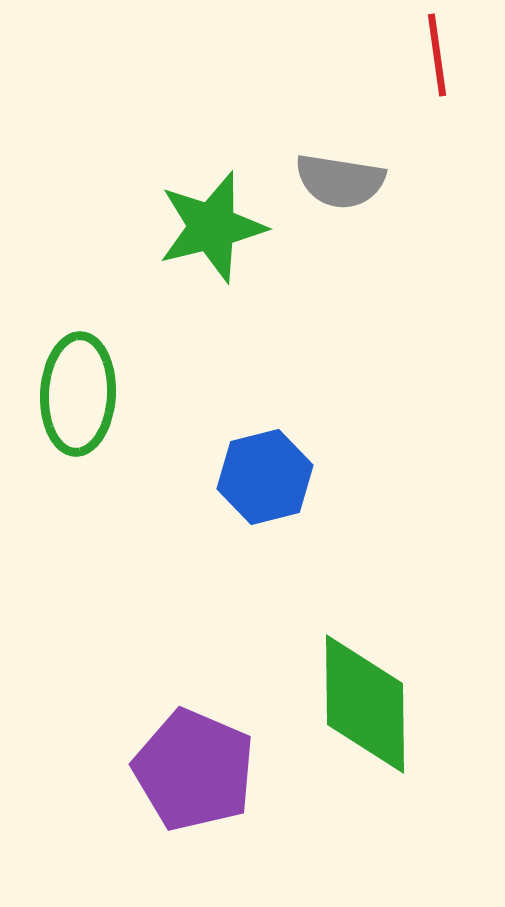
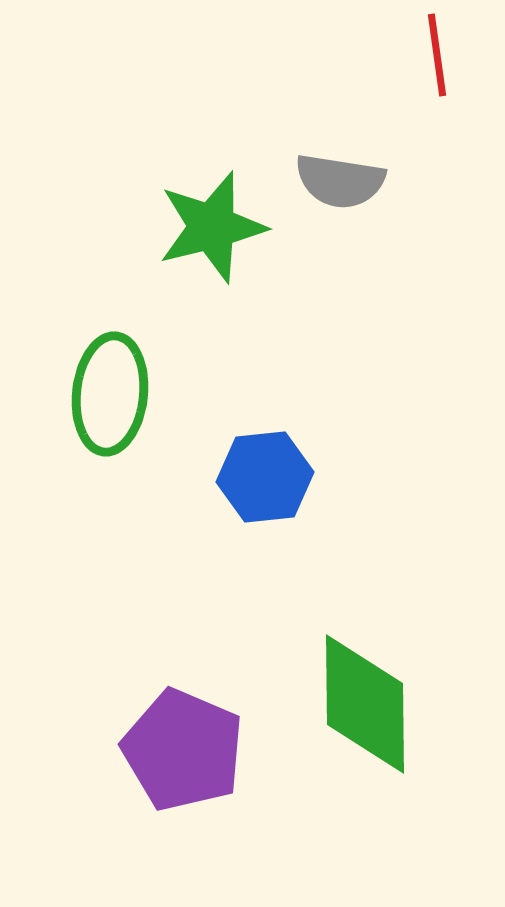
green ellipse: moved 32 px right; rotated 3 degrees clockwise
blue hexagon: rotated 8 degrees clockwise
purple pentagon: moved 11 px left, 20 px up
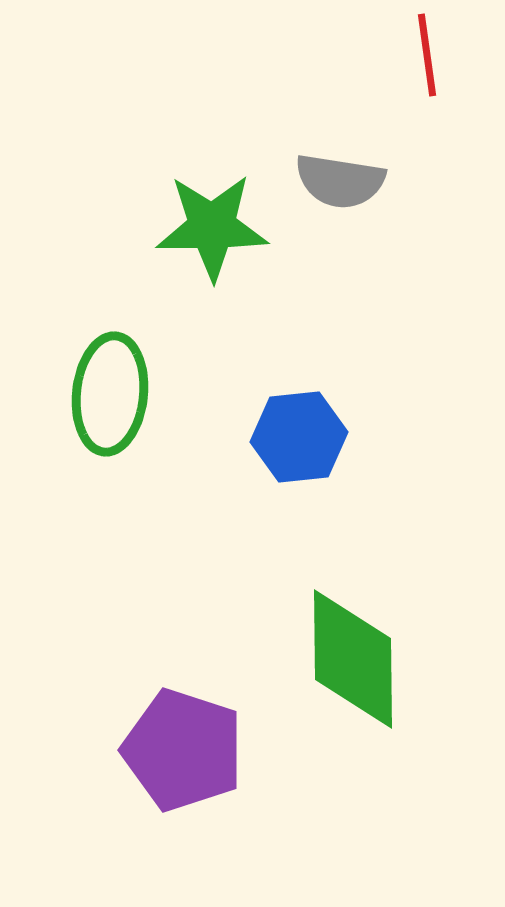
red line: moved 10 px left
green star: rotated 14 degrees clockwise
blue hexagon: moved 34 px right, 40 px up
green diamond: moved 12 px left, 45 px up
purple pentagon: rotated 5 degrees counterclockwise
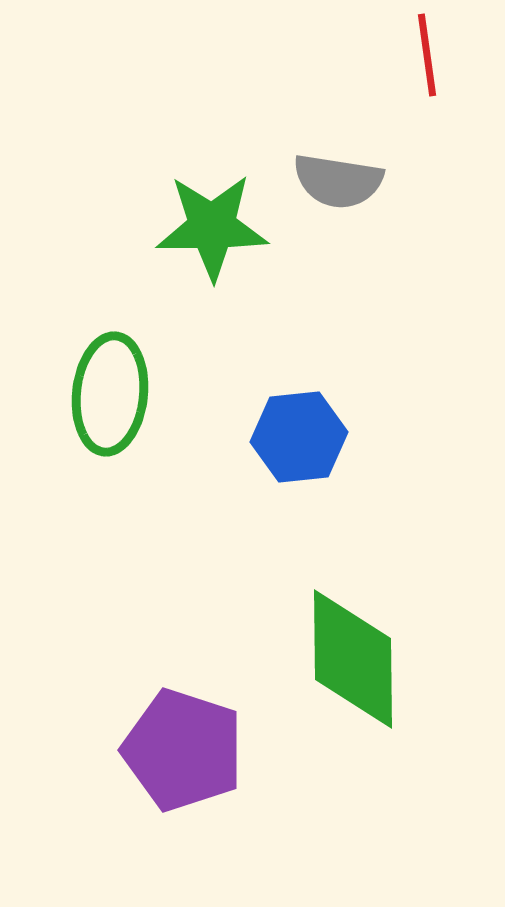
gray semicircle: moved 2 px left
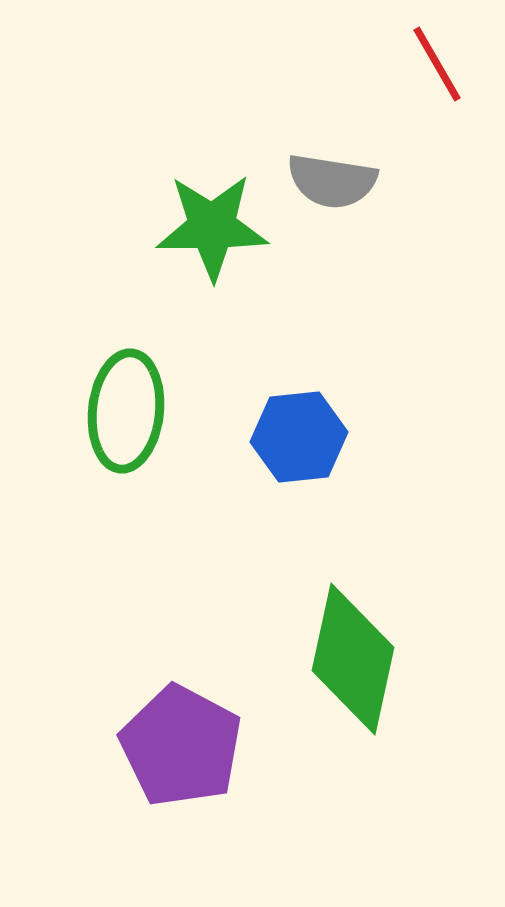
red line: moved 10 px right, 9 px down; rotated 22 degrees counterclockwise
gray semicircle: moved 6 px left
green ellipse: moved 16 px right, 17 px down
green diamond: rotated 13 degrees clockwise
purple pentagon: moved 2 px left, 4 px up; rotated 10 degrees clockwise
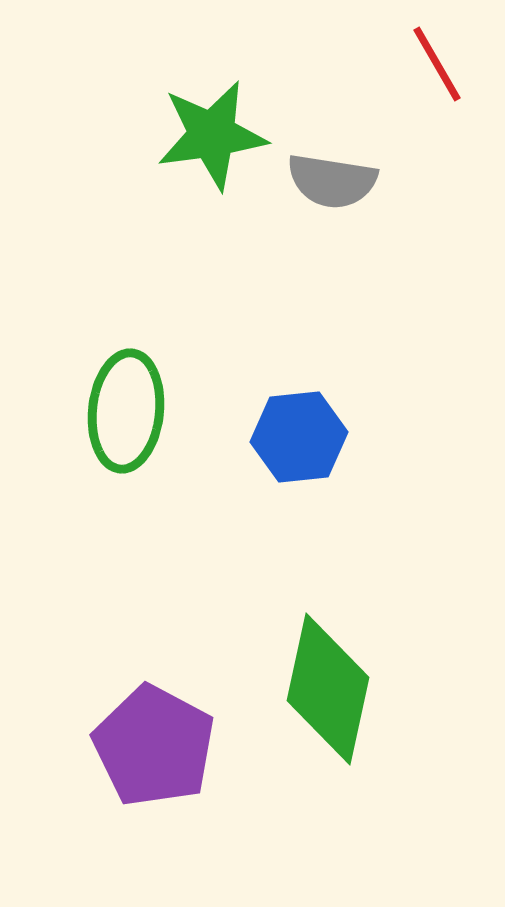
green star: moved 92 px up; rotated 8 degrees counterclockwise
green diamond: moved 25 px left, 30 px down
purple pentagon: moved 27 px left
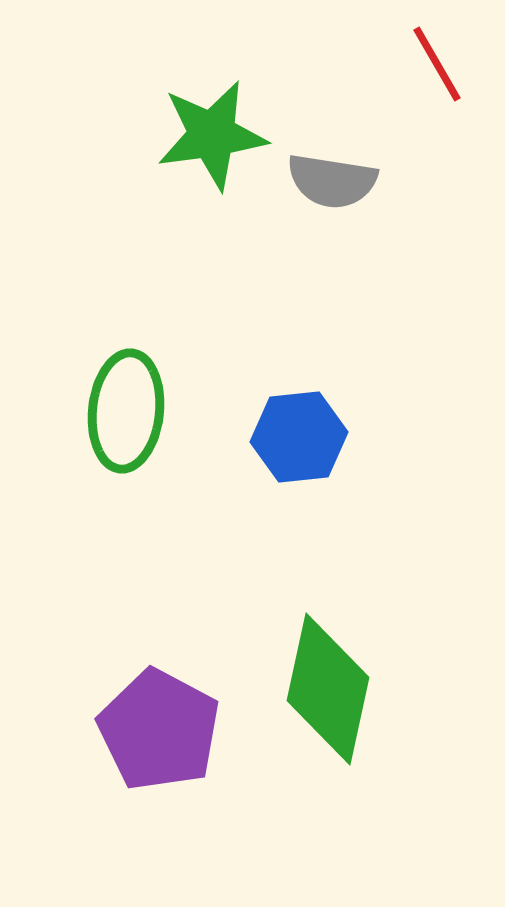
purple pentagon: moved 5 px right, 16 px up
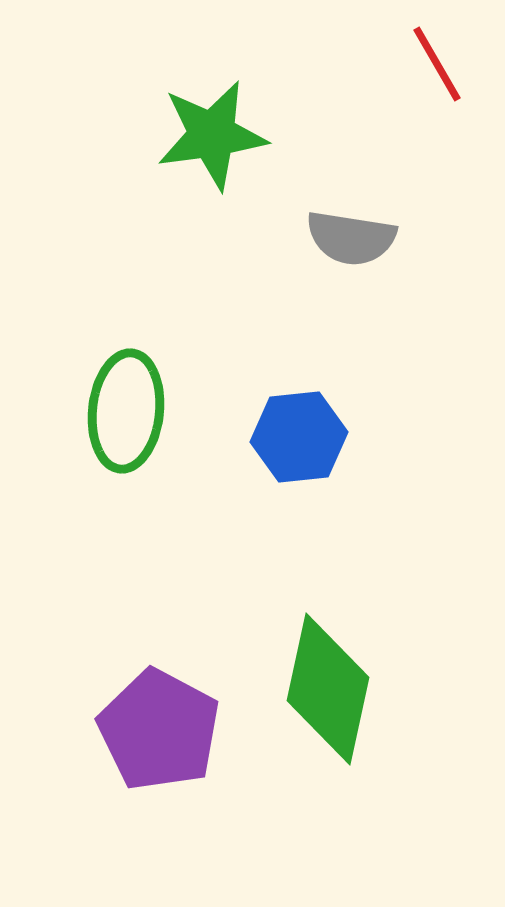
gray semicircle: moved 19 px right, 57 px down
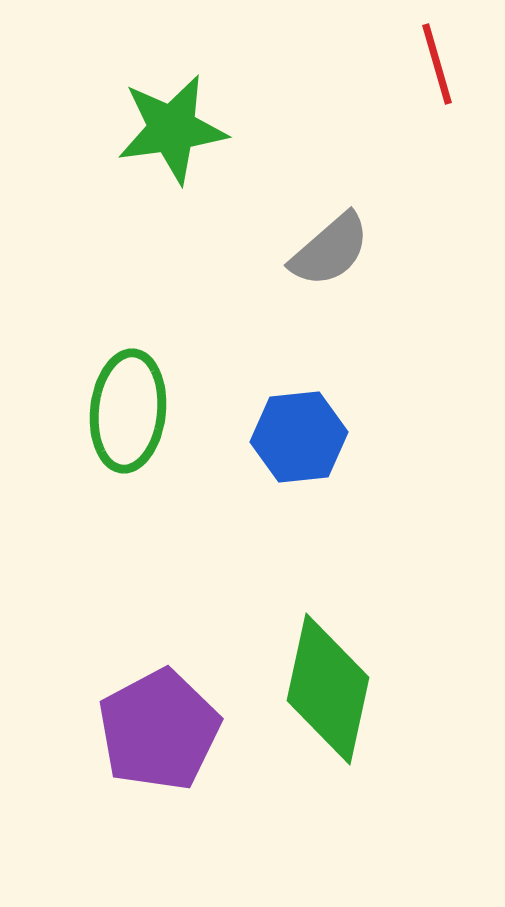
red line: rotated 14 degrees clockwise
green star: moved 40 px left, 6 px up
gray semicircle: moved 21 px left, 12 px down; rotated 50 degrees counterclockwise
green ellipse: moved 2 px right
purple pentagon: rotated 16 degrees clockwise
